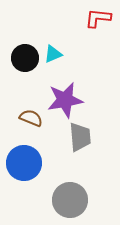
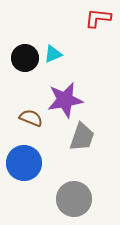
gray trapezoid: moved 2 px right; rotated 24 degrees clockwise
gray circle: moved 4 px right, 1 px up
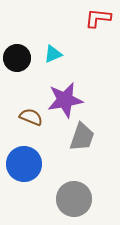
black circle: moved 8 px left
brown semicircle: moved 1 px up
blue circle: moved 1 px down
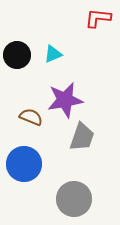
black circle: moved 3 px up
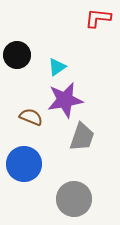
cyan triangle: moved 4 px right, 13 px down; rotated 12 degrees counterclockwise
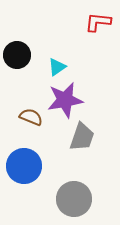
red L-shape: moved 4 px down
blue circle: moved 2 px down
